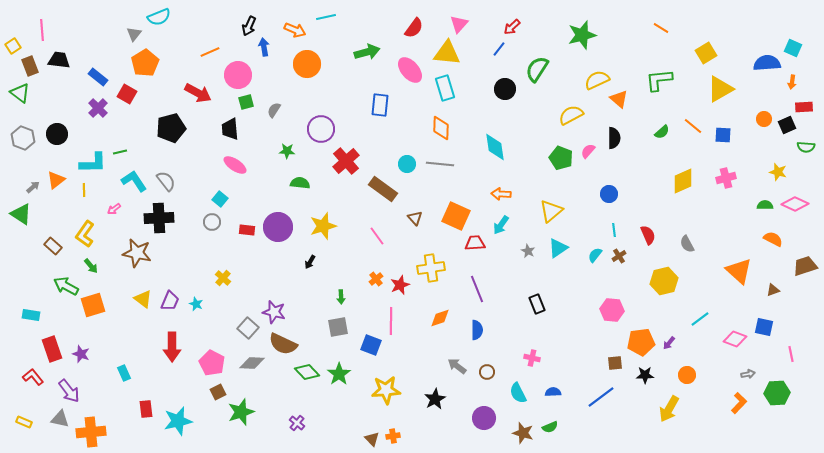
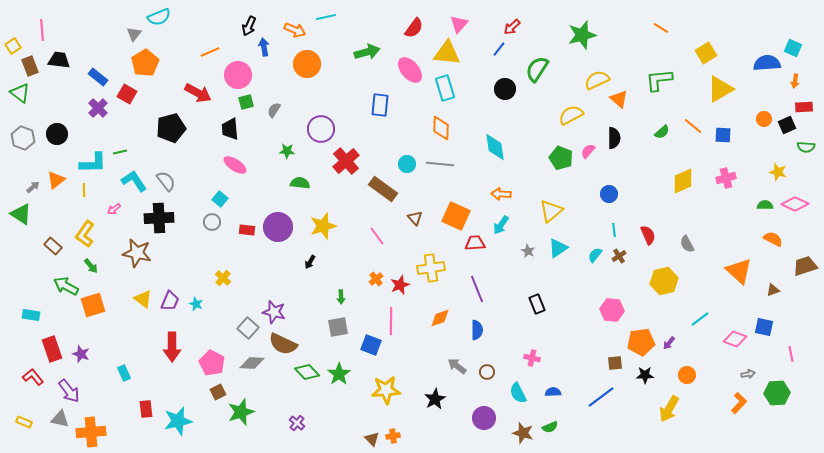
orange arrow at (792, 82): moved 3 px right, 1 px up
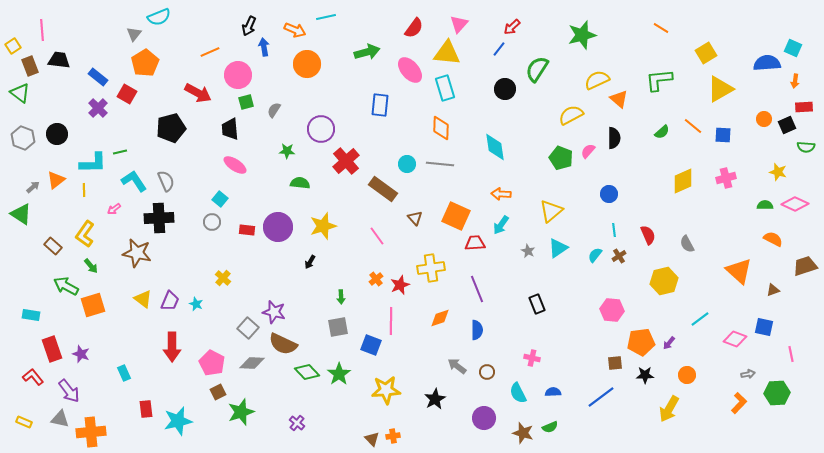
gray semicircle at (166, 181): rotated 15 degrees clockwise
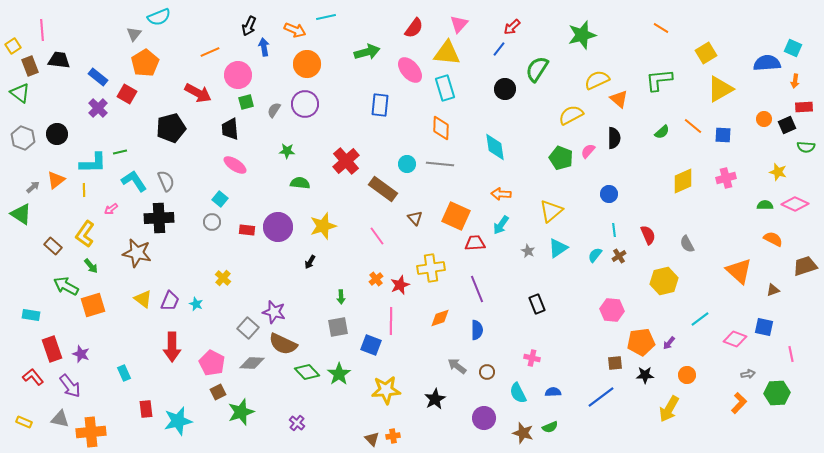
purple circle at (321, 129): moved 16 px left, 25 px up
pink arrow at (114, 209): moved 3 px left
purple arrow at (69, 391): moved 1 px right, 5 px up
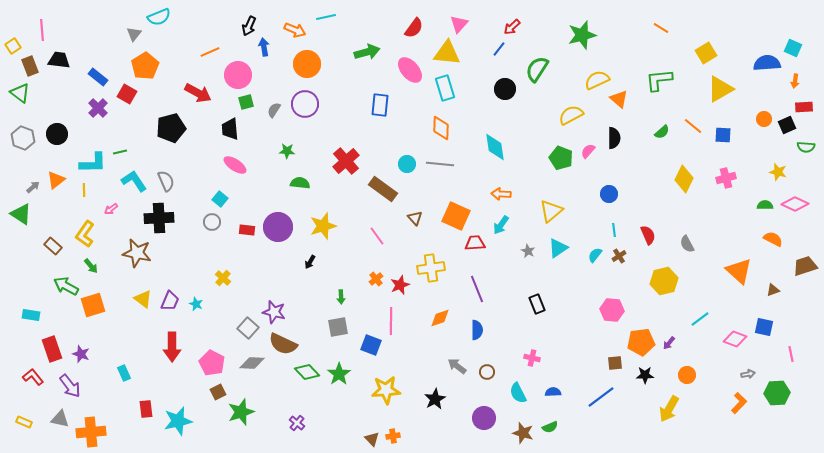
orange pentagon at (145, 63): moved 3 px down
yellow diamond at (683, 181): moved 1 px right, 2 px up; rotated 40 degrees counterclockwise
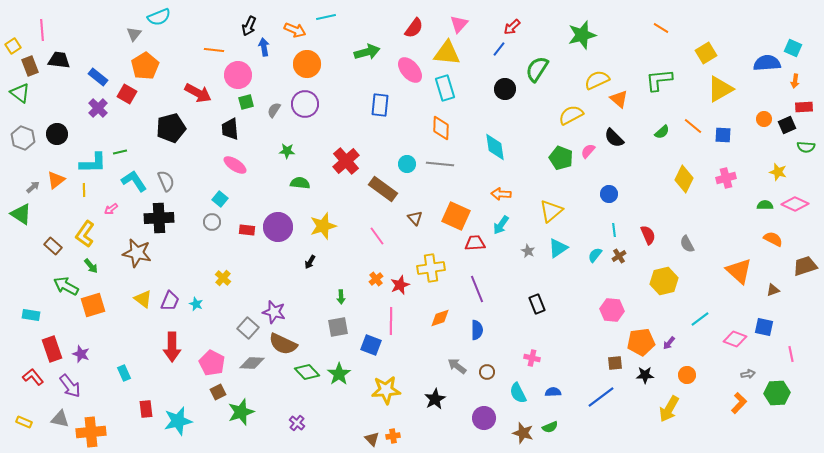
orange line at (210, 52): moved 4 px right, 2 px up; rotated 30 degrees clockwise
black semicircle at (614, 138): rotated 135 degrees clockwise
